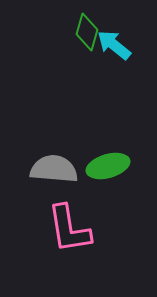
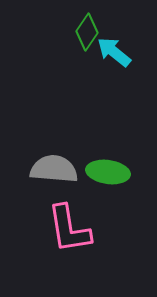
green diamond: rotated 18 degrees clockwise
cyan arrow: moved 7 px down
green ellipse: moved 6 px down; rotated 24 degrees clockwise
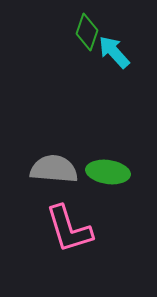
green diamond: rotated 15 degrees counterclockwise
cyan arrow: rotated 9 degrees clockwise
pink L-shape: rotated 8 degrees counterclockwise
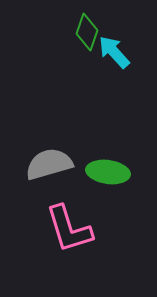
gray semicircle: moved 5 px left, 5 px up; rotated 21 degrees counterclockwise
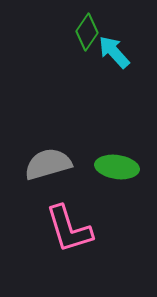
green diamond: rotated 15 degrees clockwise
gray semicircle: moved 1 px left
green ellipse: moved 9 px right, 5 px up
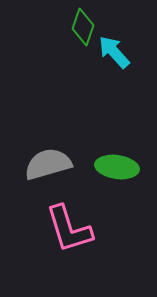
green diamond: moved 4 px left, 5 px up; rotated 15 degrees counterclockwise
